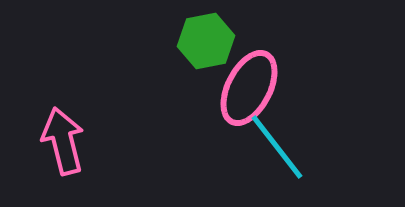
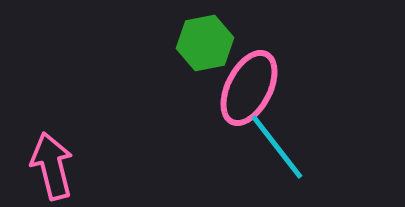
green hexagon: moved 1 px left, 2 px down
pink arrow: moved 11 px left, 25 px down
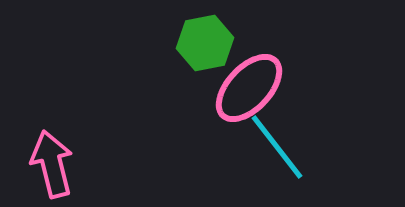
pink ellipse: rotated 16 degrees clockwise
pink arrow: moved 2 px up
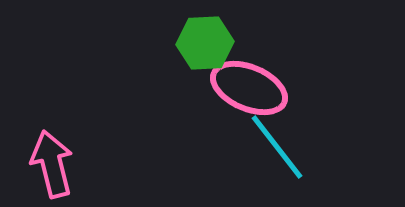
green hexagon: rotated 8 degrees clockwise
pink ellipse: rotated 70 degrees clockwise
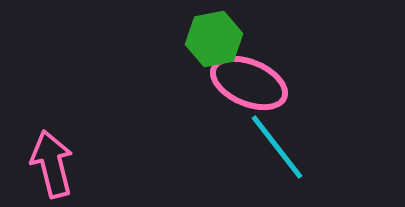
green hexagon: moved 9 px right, 4 px up; rotated 8 degrees counterclockwise
pink ellipse: moved 5 px up
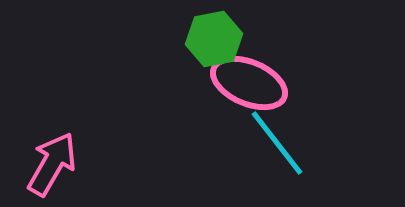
cyan line: moved 4 px up
pink arrow: rotated 44 degrees clockwise
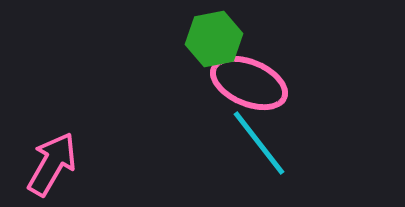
cyan line: moved 18 px left
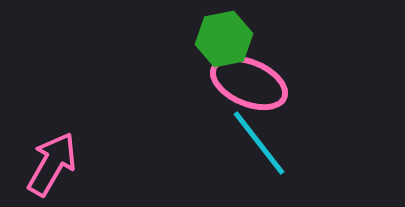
green hexagon: moved 10 px right
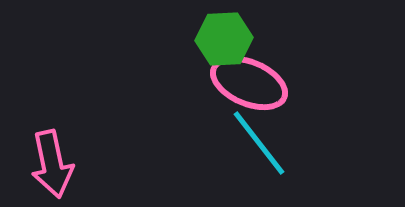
green hexagon: rotated 8 degrees clockwise
pink arrow: rotated 138 degrees clockwise
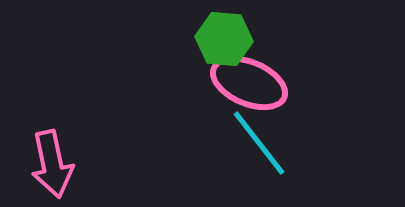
green hexagon: rotated 8 degrees clockwise
